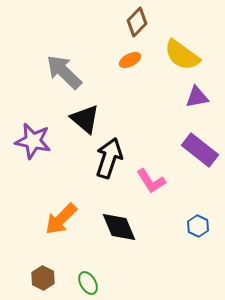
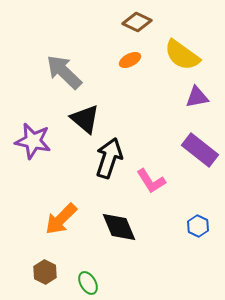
brown diamond: rotated 72 degrees clockwise
brown hexagon: moved 2 px right, 6 px up
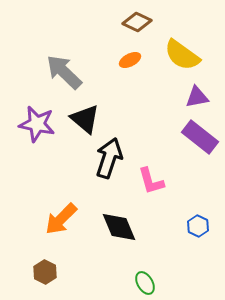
purple star: moved 4 px right, 17 px up
purple rectangle: moved 13 px up
pink L-shape: rotated 16 degrees clockwise
green ellipse: moved 57 px right
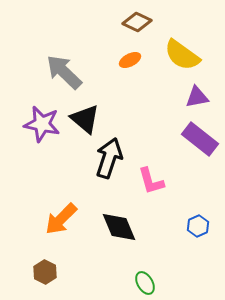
purple star: moved 5 px right
purple rectangle: moved 2 px down
blue hexagon: rotated 10 degrees clockwise
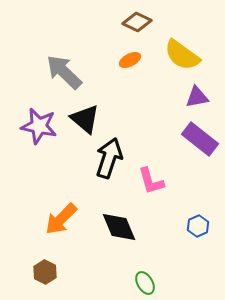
purple star: moved 3 px left, 2 px down
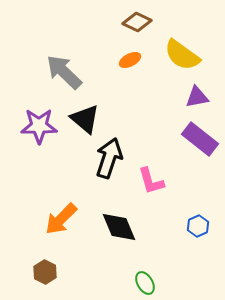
purple star: rotated 12 degrees counterclockwise
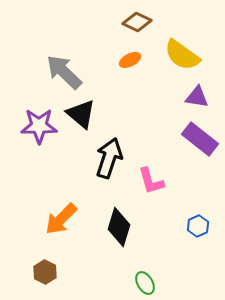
purple triangle: rotated 20 degrees clockwise
black triangle: moved 4 px left, 5 px up
black diamond: rotated 39 degrees clockwise
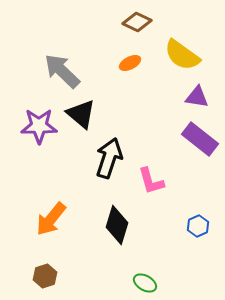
orange ellipse: moved 3 px down
gray arrow: moved 2 px left, 1 px up
orange arrow: moved 10 px left; rotated 6 degrees counterclockwise
black diamond: moved 2 px left, 2 px up
brown hexagon: moved 4 px down; rotated 15 degrees clockwise
green ellipse: rotated 30 degrees counterclockwise
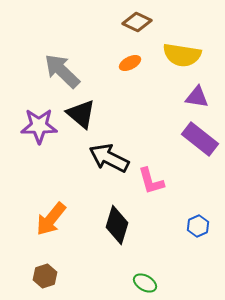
yellow semicircle: rotated 27 degrees counterclockwise
black arrow: rotated 81 degrees counterclockwise
